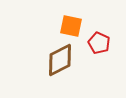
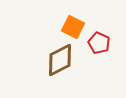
orange square: moved 2 px right, 1 px down; rotated 15 degrees clockwise
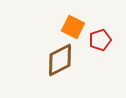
red pentagon: moved 1 px right, 3 px up; rotated 30 degrees clockwise
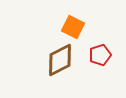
red pentagon: moved 15 px down
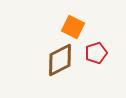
red pentagon: moved 4 px left, 2 px up
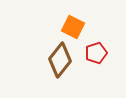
brown diamond: rotated 24 degrees counterclockwise
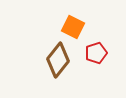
brown diamond: moved 2 px left
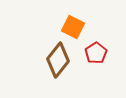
red pentagon: rotated 15 degrees counterclockwise
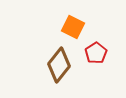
brown diamond: moved 1 px right, 5 px down
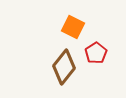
brown diamond: moved 5 px right, 2 px down
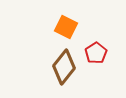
orange square: moved 7 px left
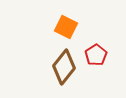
red pentagon: moved 2 px down
